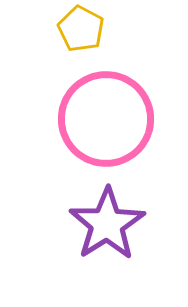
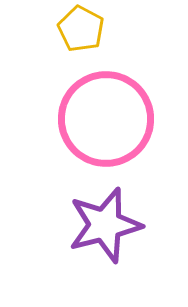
purple star: moved 2 px left, 1 px down; rotated 18 degrees clockwise
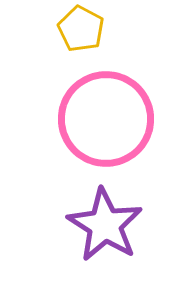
purple star: rotated 26 degrees counterclockwise
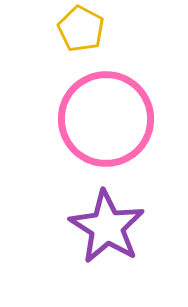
purple star: moved 2 px right, 2 px down
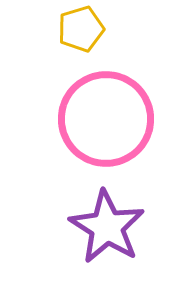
yellow pentagon: rotated 27 degrees clockwise
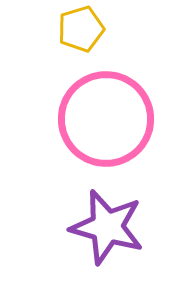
purple star: rotated 16 degrees counterclockwise
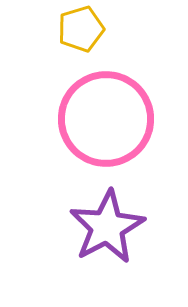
purple star: rotated 28 degrees clockwise
